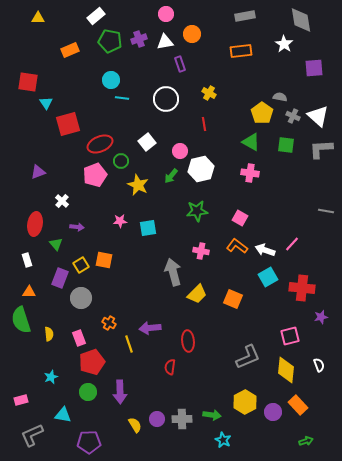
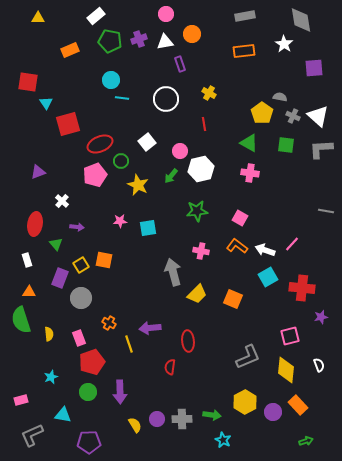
orange rectangle at (241, 51): moved 3 px right
green triangle at (251, 142): moved 2 px left, 1 px down
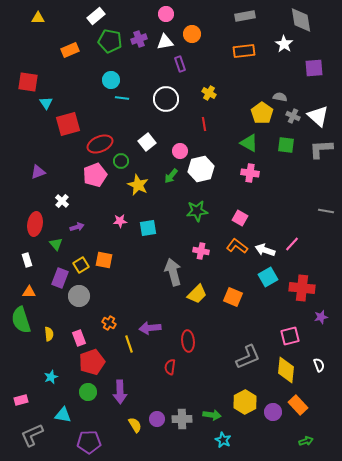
purple arrow at (77, 227): rotated 24 degrees counterclockwise
gray circle at (81, 298): moved 2 px left, 2 px up
orange square at (233, 299): moved 2 px up
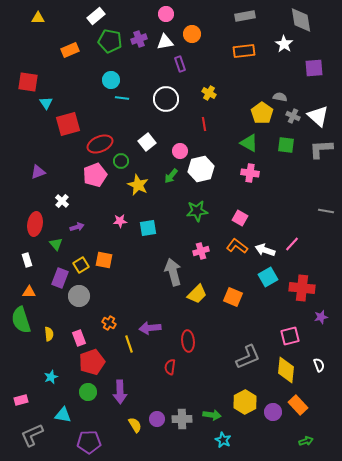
pink cross at (201, 251): rotated 28 degrees counterclockwise
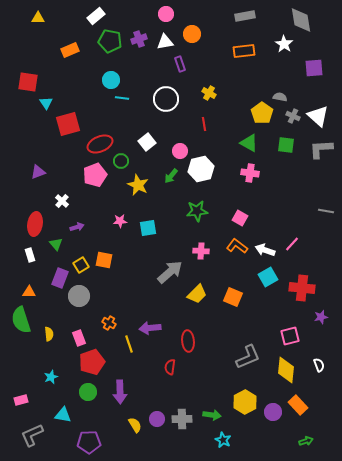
pink cross at (201, 251): rotated 21 degrees clockwise
white rectangle at (27, 260): moved 3 px right, 5 px up
gray arrow at (173, 272): moved 3 px left; rotated 64 degrees clockwise
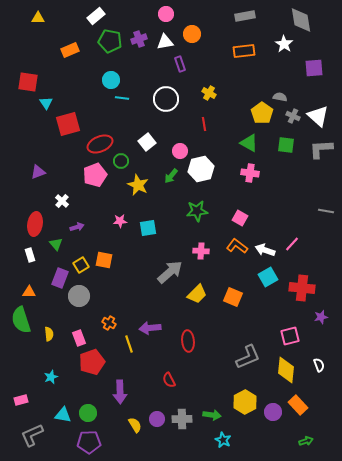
red semicircle at (170, 367): moved 1 px left, 13 px down; rotated 35 degrees counterclockwise
green circle at (88, 392): moved 21 px down
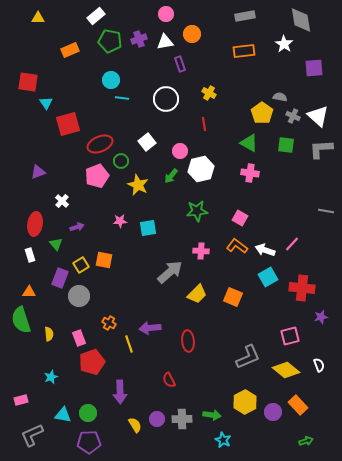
pink pentagon at (95, 175): moved 2 px right, 1 px down
yellow diamond at (286, 370): rotated 56 degrees counterclockwise
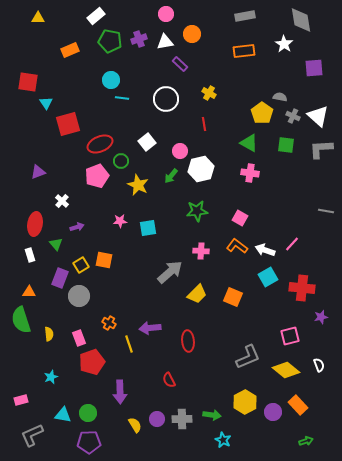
purple rectangle at (180, 64): rotated 28 degrees counterclockwise
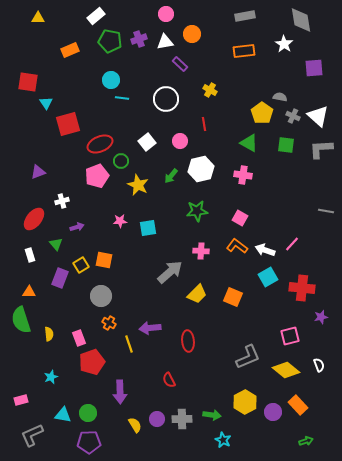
yellow cross at (209, 93): moved 1 px right, 3 px up
pink circle at (180, 151): moved 10 px up
pink cross at (250, 173): moved 7 px left, 2 px down
white cross at (62, 201): rotated 32 degrees clockwise
red ellipse at (35, 224): moved 1 px left, 5 px up; rotated 30 degrees clockwise
gray circle at (79, 296): moved 22 px right
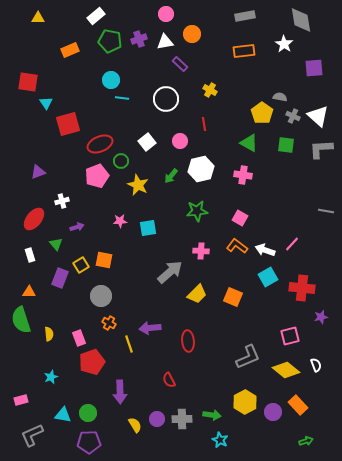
white semicircle at (319, 365): moved 3 px left
cyan star at (223, 440): moved 3 px left
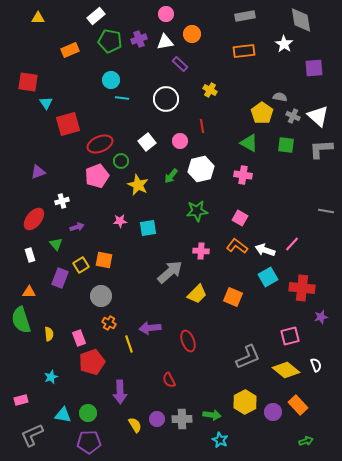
red line at (204, 124): moved 2 px left, 2 px down
red ellipse at (188, 341): rotated 15 degrees counterclockwise
